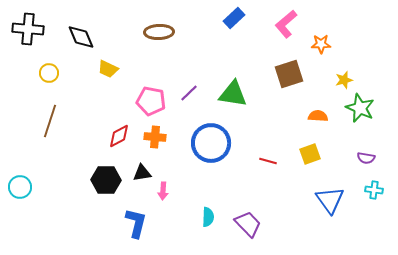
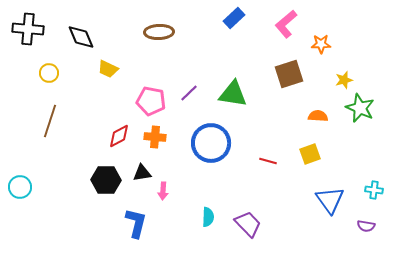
purple semicircle: moved 68 px down
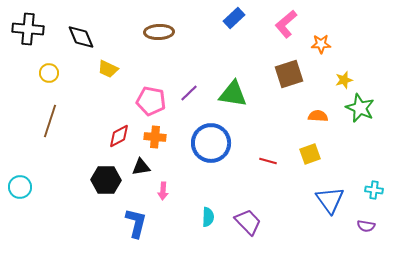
black triangle: moved 1 px left, 6 px up
purple trapezoid: moved 2 px up
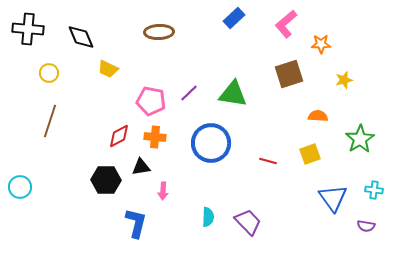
green star: moved 31 px down; rotated 16 degrees clockwise
blue triangle: moved 3 px right, 2 px up
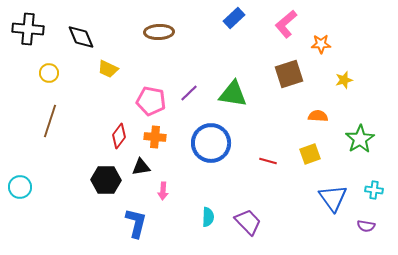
red diamond: rotated 25 degrees counterclockwise
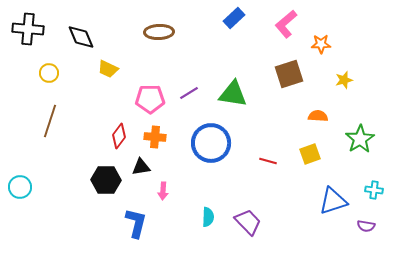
purple line: rotated 12 degrees clockwise
pink pentagon: moved 1 px left, 2 px up; rotated 12 degrees counterclockwise
blue triangle: moved 3 px down; rotated 48 degrees clockwise
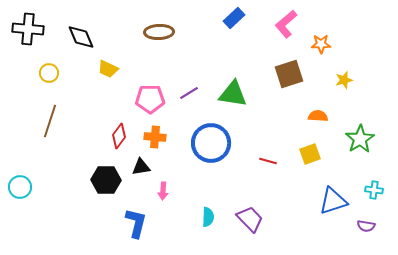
purple trapezoid: moved 2 px right, 3 px up
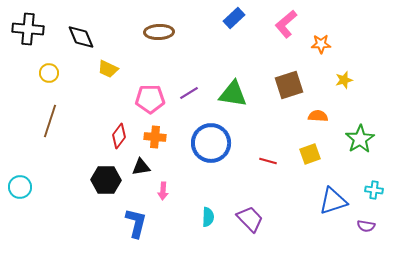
brown square: moved 11 px down
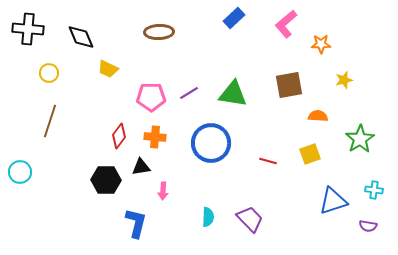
brown square: rotated 8 degrees clockwise
pink pentagon: moved 1 px right, 2 px up
cyan circle: moved 15 px up
purple semicircle: moved 2 px right
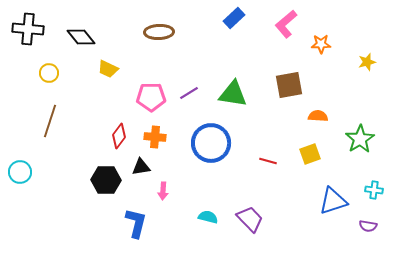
black diamond: rotated 16 degrees counterclockwise
yellow star: moved 23 px right, 18 px up
cyan semicircle: rotated 78 degrees counterclockwise
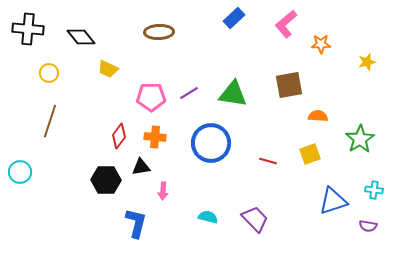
purple trapezoid: moved 5 px right
